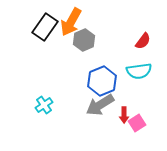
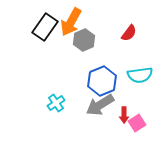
red semicircle: moved 14 px left, 8 px up
cyan semicircle: moved 1 px right, 4 px down
cyan cross: moved 12 px right, 2 px up
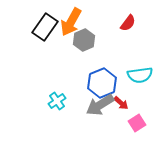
red semicircle: moved 1 px left, 10 px up
blue hexagon: moved 2 px down
cyan cross: moved 1 px right, 2 px up
red arrow: moved 3 px left, 12 px up; rotated 49 degrees counterclockwise
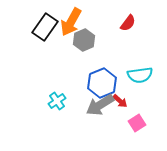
red arrow: moved 1 px left, 2 px up
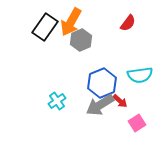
gray hexagon: moved 3 px left
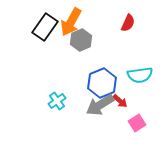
red semicircle: rotated 12 degrees counterclockwise
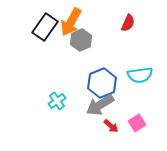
red arrow: moved 9 px left, 25 px down
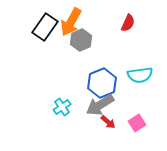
cyan cross: moved 5 px right, 6 px down
red arrow: moved 3 px left, 4 px up
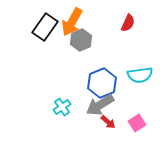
orange arrow: moved 1 px right
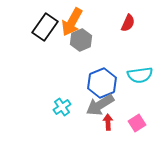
red arrow: rotated 133 degrees counterclockwise
